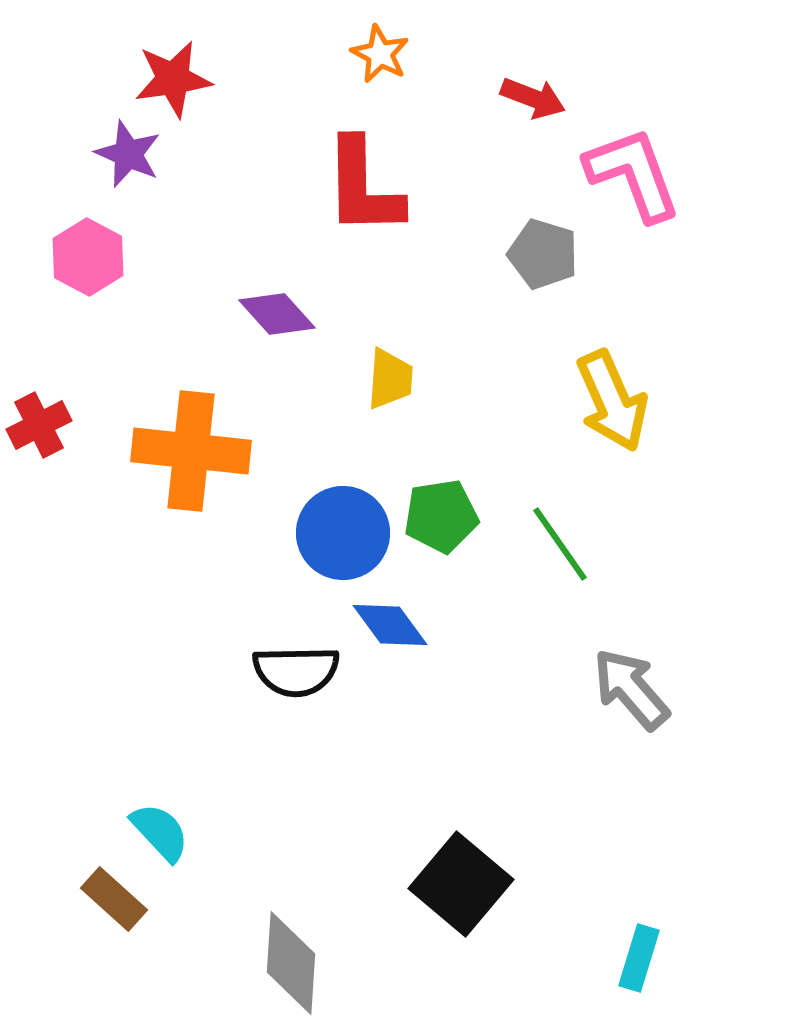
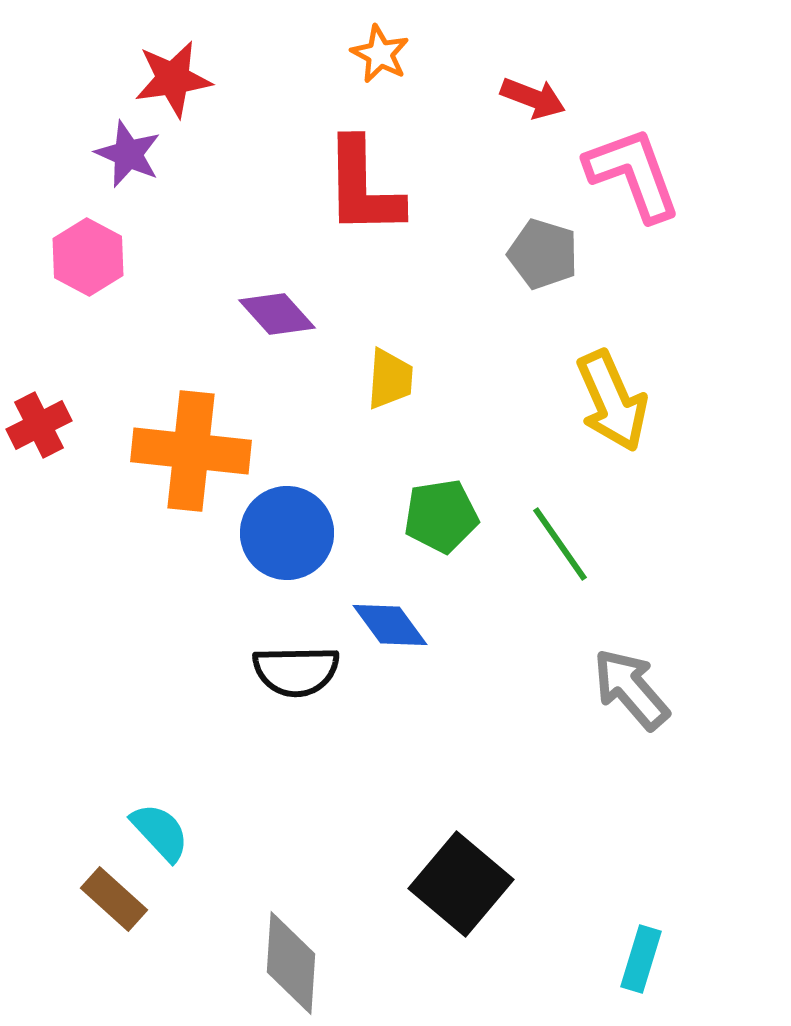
blue circle: moved 56 px left
cyan rectangle: moved 2 px right, 1 px down
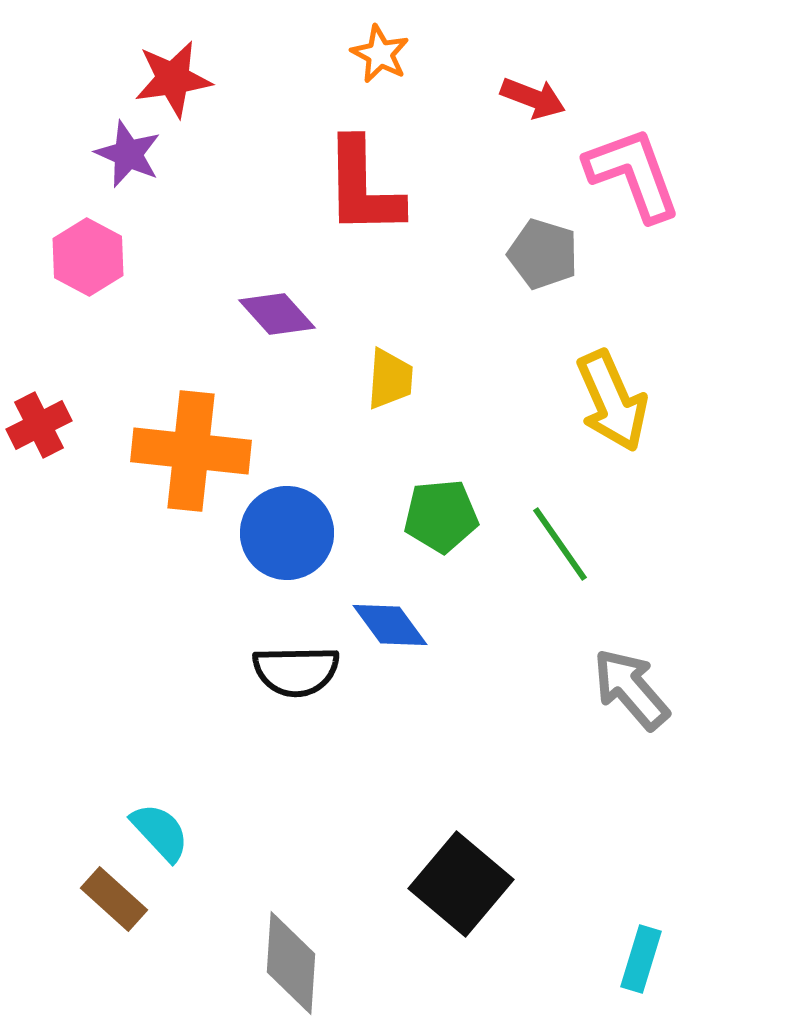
green pentagon: rotated 4 degrees clockwise
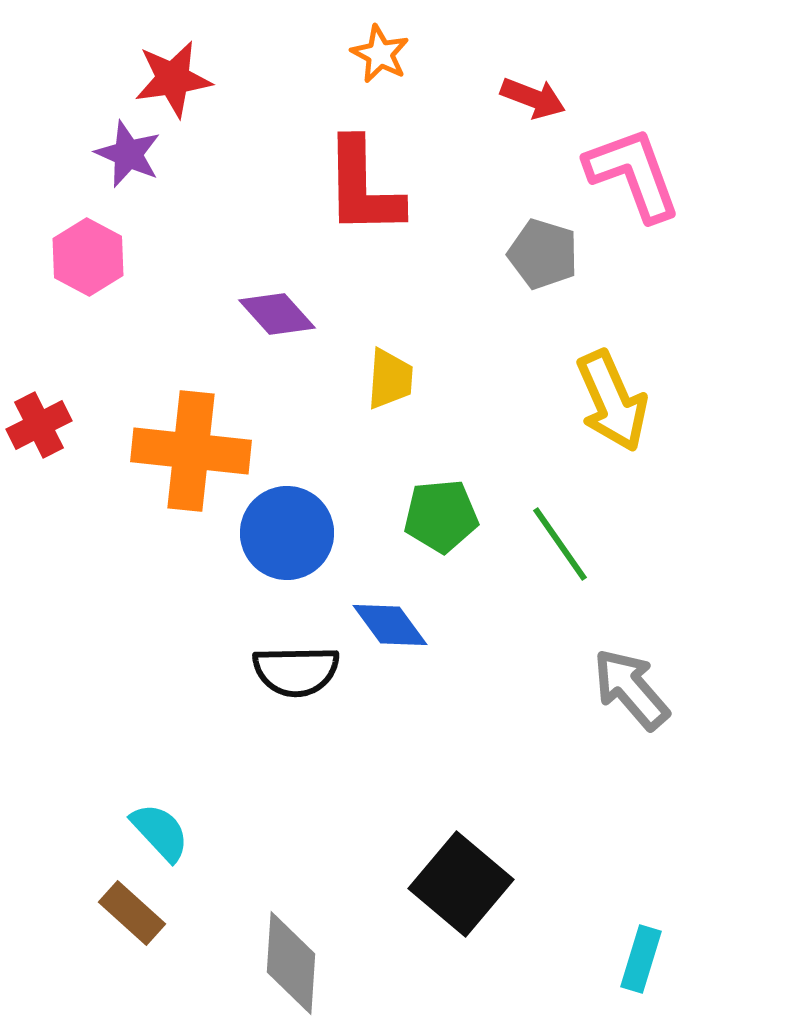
brown rectangle: moved 18 px right, 14 px down
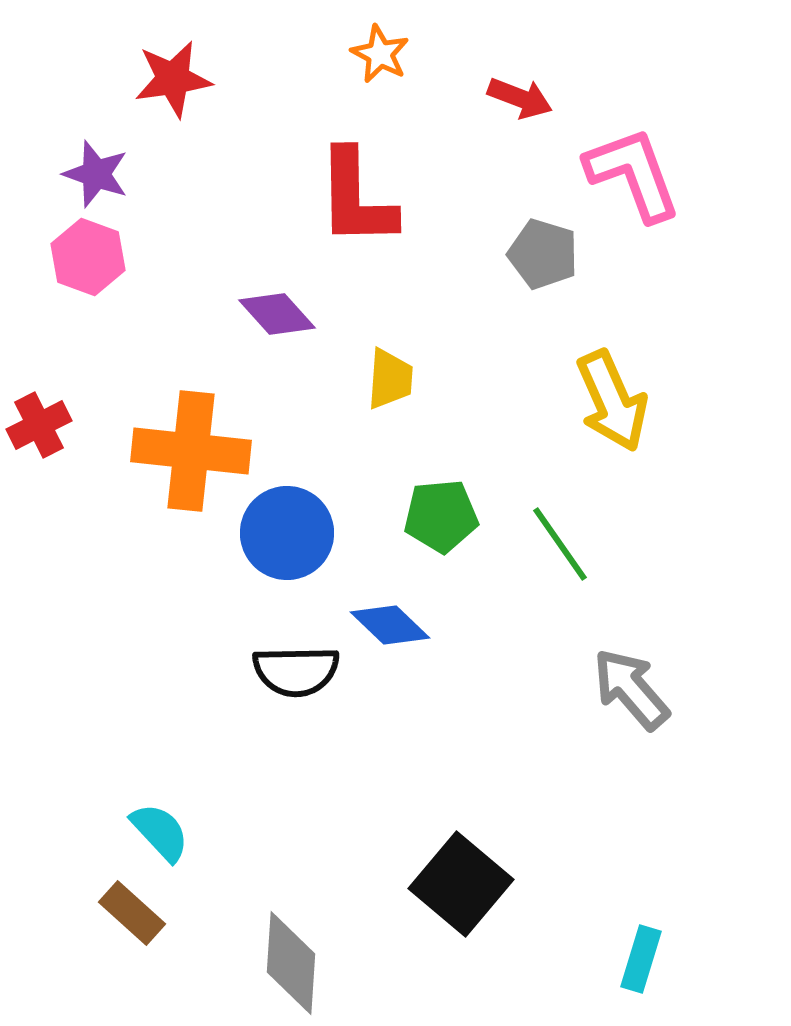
red arrow: moved 13 px left
purple star: moved 32 px left, 20 px down; rotated 4 degrees counterclockwise
red L-shape: moved 7 px left, 11 px down
pink hexagon: rotated 8 degrees counterclockwise
blue diamond: rotated 10 degrees counterclockwise
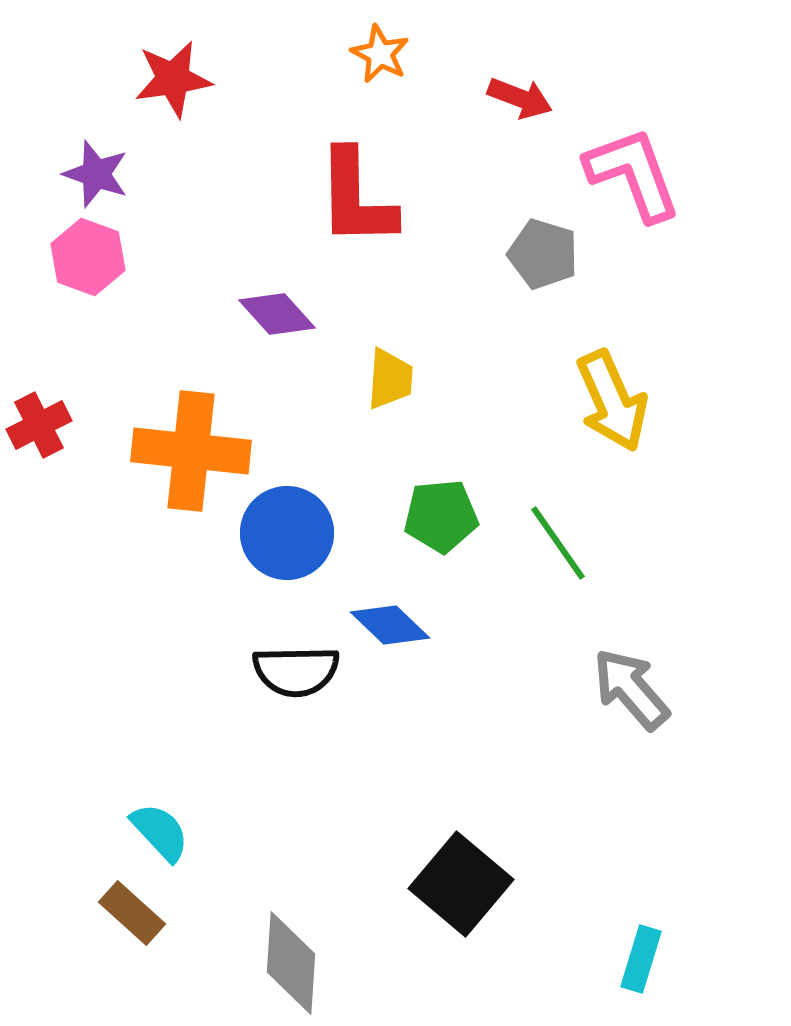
green line: moved 2 px left, 1 px up
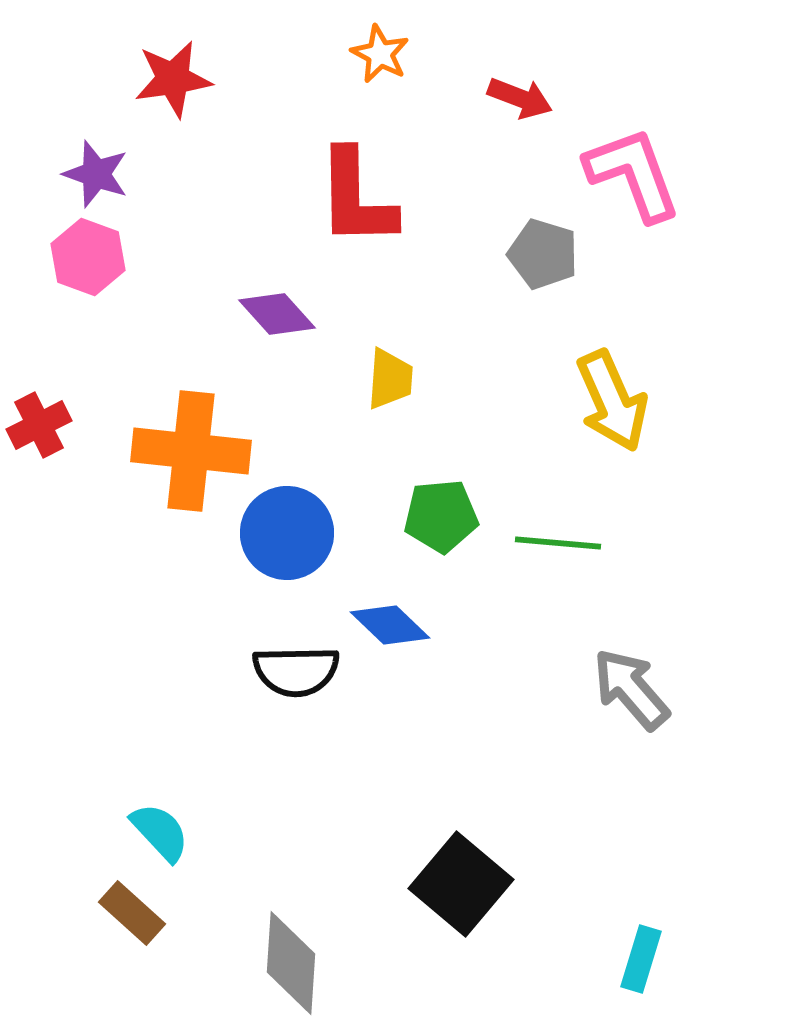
green line: rotated 50 degrees counterclockwise
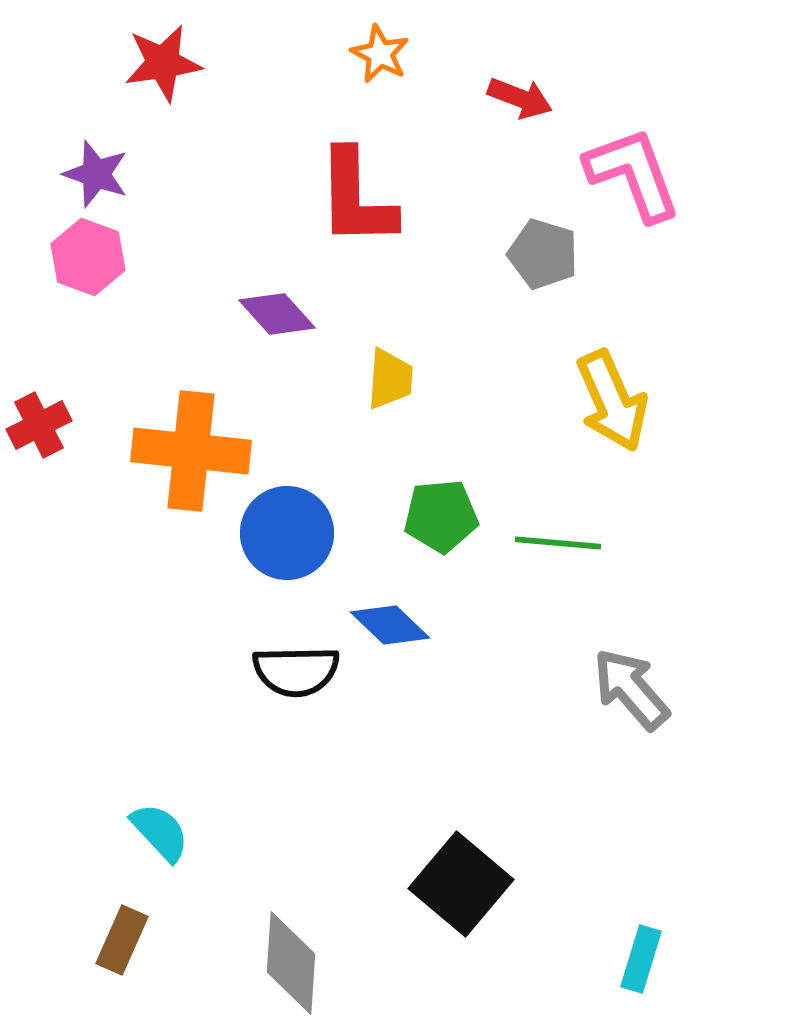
red star: moved 10 px left, 16 px up
brown rectangle: moved 10 px left, 27 px down; rotated 72 degrees clockwise
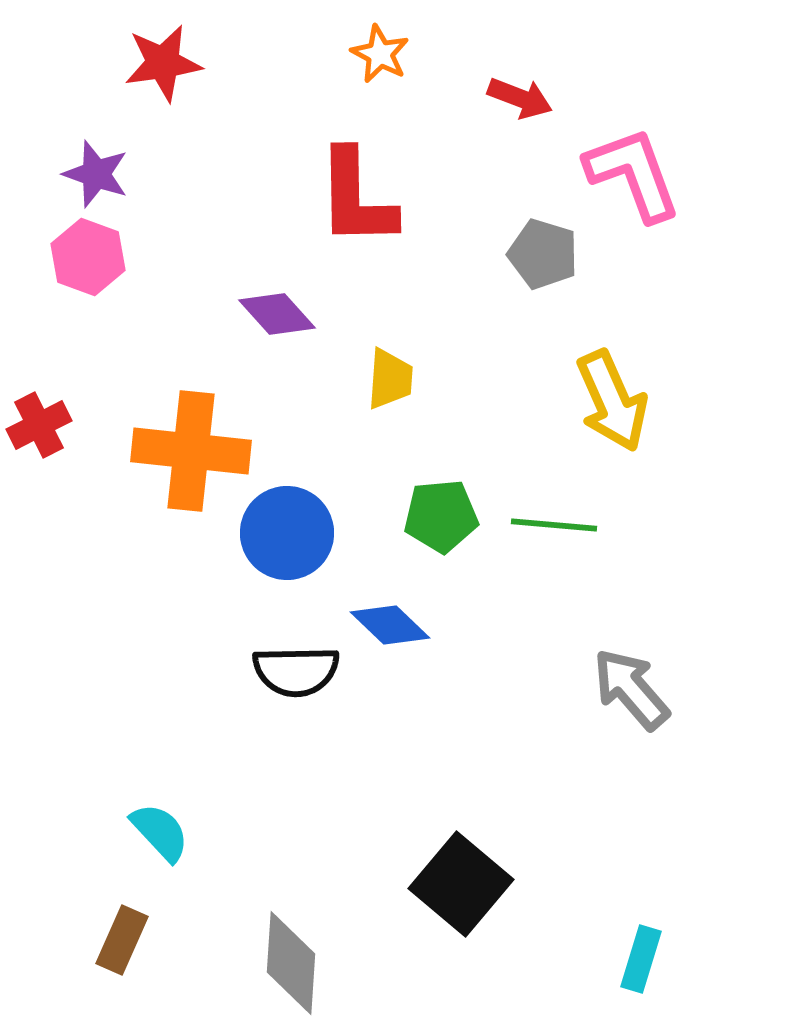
green line: moved 4 px left, 18 px up
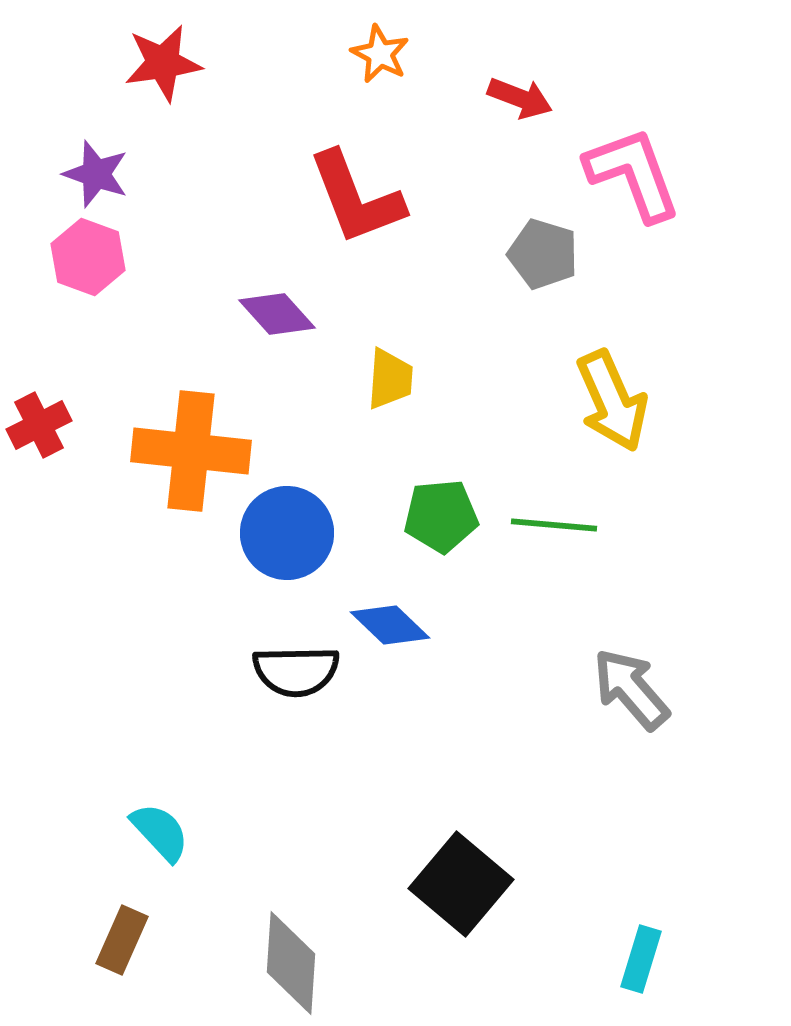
red L-shape: rotated 20 degrees counterclockwise
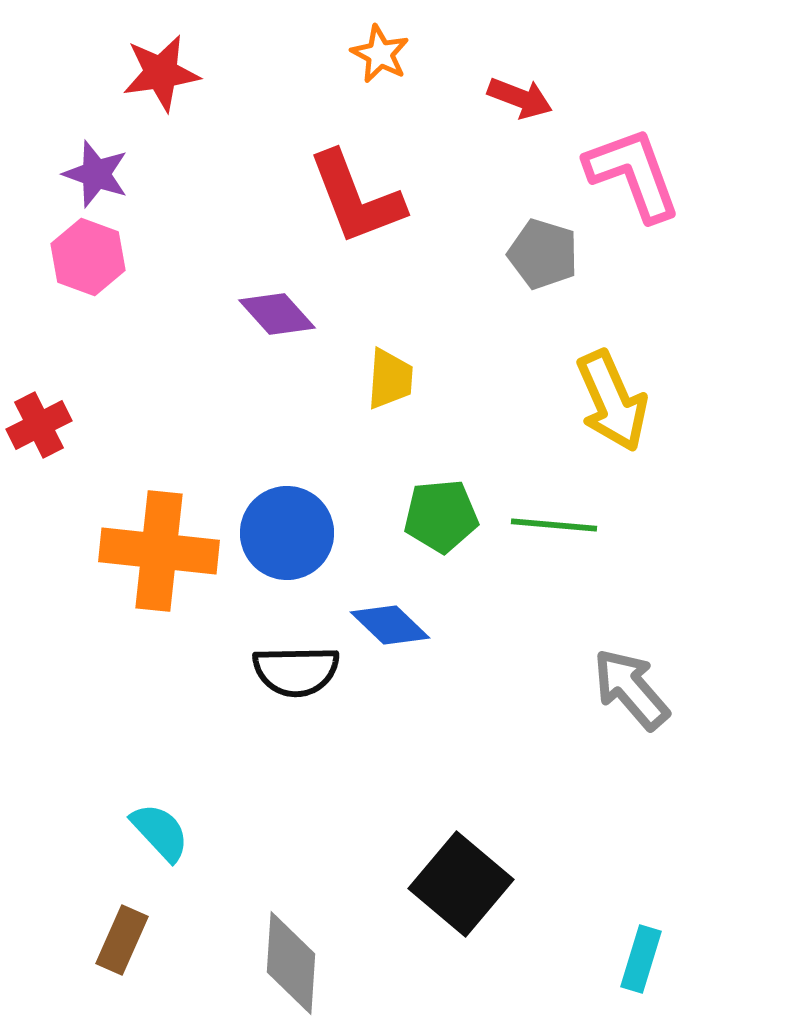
red star: moved 2 px left, 10 px down
orange cross: moved 32 px left, 100 px down
